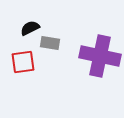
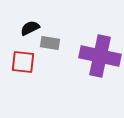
red square: rotated 15 degrees clockwise
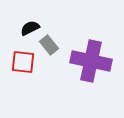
gray rectangle: moved 1 px left, 2 px down; rotated 42 degrees clockwise
purple cross: moved 9 px left, 5 px down
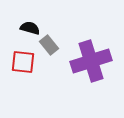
black semicircle: rotated 42 degrees clockwise
purple cross: rotated 30 degrees counterclockwise
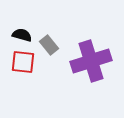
black semicircle: moved 8 px left, 7 px down
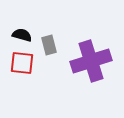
gray rectangle: rotated 24 degrees clockwise
red square: moved 1 px left, 1 px down
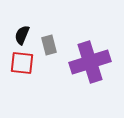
black semicircle: rotated 84 degrees counterclockwise
purple cross: moved 1 px left, 1 px down
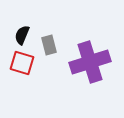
red square: rotated 10 degrees clockwise
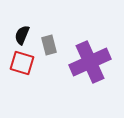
purple cross: rotated 6 degrees counterclockwise
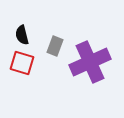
black semicircle: rotated 36 degrees counterclockwise
gray rectangle: moved 6 px right, 1 px down; rotated 36 degrees clockwise
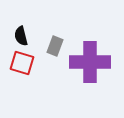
black semicircle: moved 1 px left, 1 px down
purple cross: rotated 24 degrees clockwise
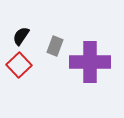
black semicircle: rotated 48 degrees clockwise
red square: moved 3 px left, 2 px down; rotated 30 degrees clockwise
